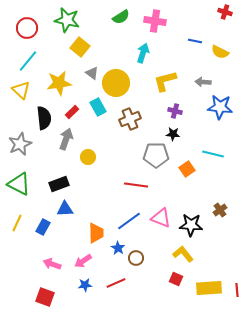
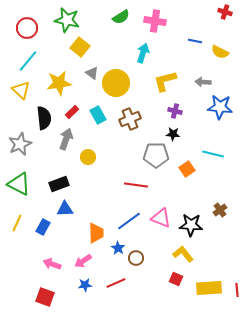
cyan rectangle at (98, 107): moved 8 px down
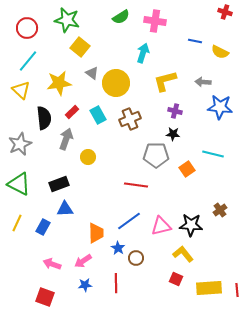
pink triangle at (161, 218): moved 8 px down; rotated 35 degrees counterclockwise
red line at (116, 283): rotated 66 degrees counterclockwise
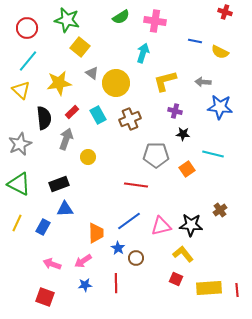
black star at (173, 134): moved 10 px right
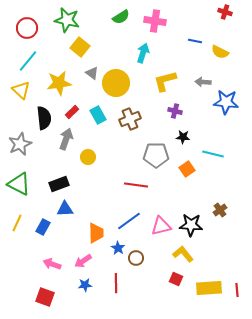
blue star at (220, 107): moved 6 px right, 5 px up
black star at (183, 134): moved 3 px down
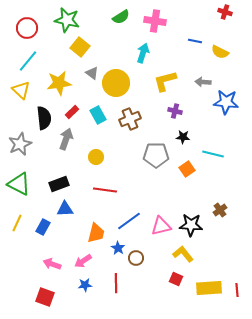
yellow circle at (88, 157): moved 8 px right
red line at (136, 185): moved 31 px left, 5 px down
orange trapezoid at (96, 233): rotated 15 degrees clockwise
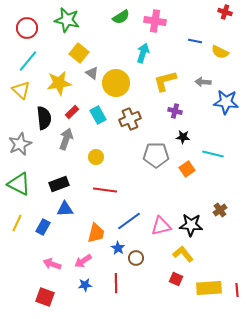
yellow square at (80, 47): moved 1 px left, 6 px down
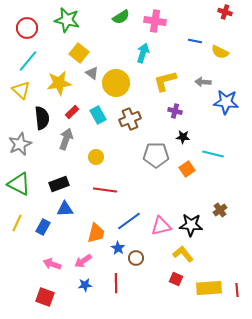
black semicircle at (44, 118): moved 2 px left
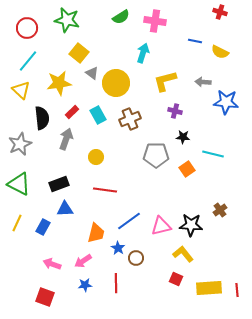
red cross at (225, 12): moved 5 px left
